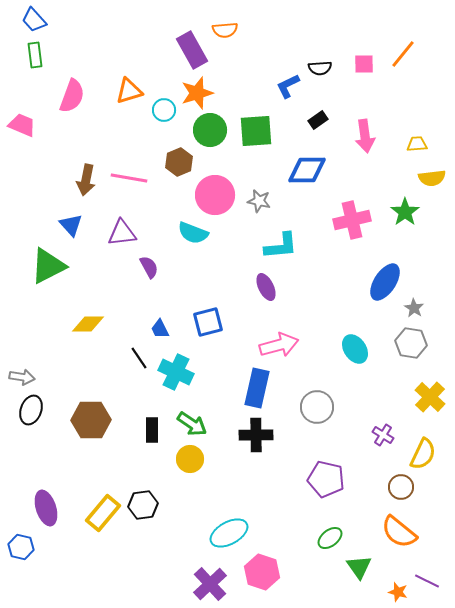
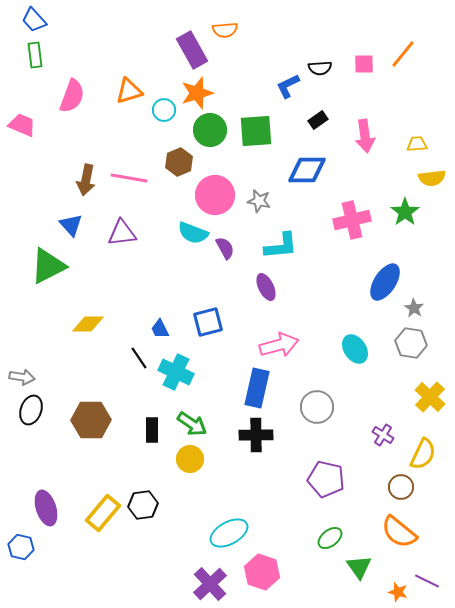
purple semicircle at (149, 267): moved 76 px right, 19 px up
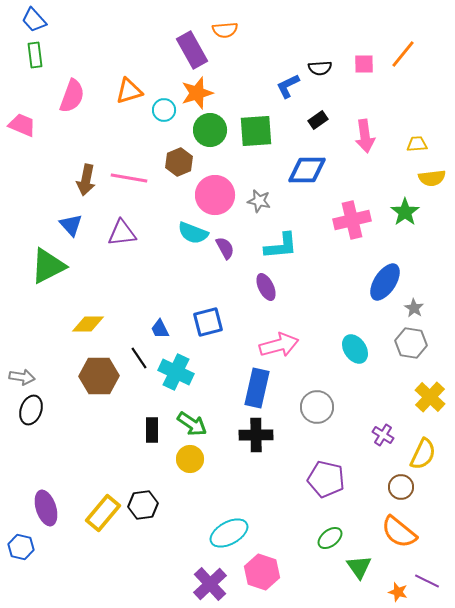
brown hexagon at (91, 420): moved 8 px right, 44 px up
